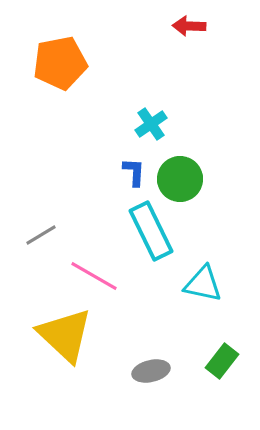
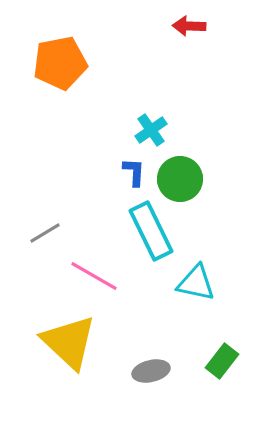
cyan cross: moved 6 px down
gray line: moved 4 px right, 2 px up
cyan triangle: moved 7 px left, 1 px up
yellow triangle: moved 4 px right, 7 px down
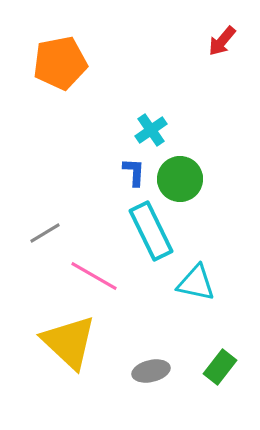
red arrow: moved 33 px right, 15 px down; rotated 52 degrees counterclockwise
green rectangle: moved 2 px left, 6 px down
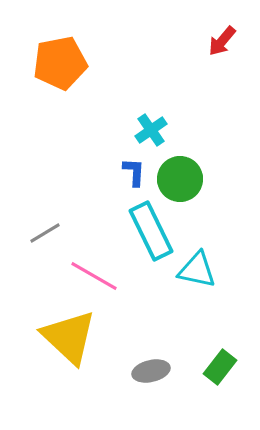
cyan triangle: moved 1 px right, 13 px up
yellow triangle: moved 5 px up
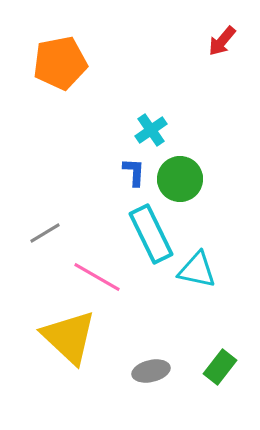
cyan rectangle: moved 3 px down
pink line: moved 3 px right, 1 px down
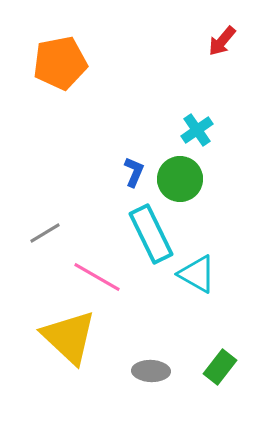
cyan cross: moved 46 px right
blue L-shape: rotated 20 degrees clockwise
cyan triangle: moved 4 px down; rotated 18 degrees clockwise
gray ellipse: rotated 15 degrees clockwise
